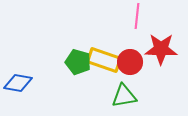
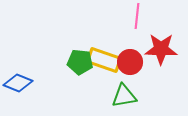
green pentagon: moved 2 px right; rotated 10 degrees counterclockwise
blue diamond: rotated 12 degrees clockwise
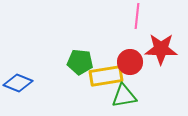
yellow rectangle: moved 2 px right, 16 px down; rotated 28 degrees counterclockwise
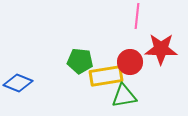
green pentagon: moved 1 px up
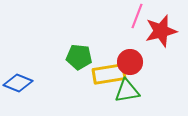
pink line: rotated 15 degrees clockwise
red star: moved 18 px up; rotated 16 degrees counterclockwise
green pentagon: moved 1 px left, 4 px up
yellow rectangle: moved 3 px right, 2 px up
green triangle: moved 3 px right, 5 px up
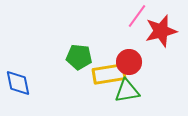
pink line: rotated 15 degrees clockwise
red circle: moved 1 px left
blue diamond: rotated 56 degrees clockwise
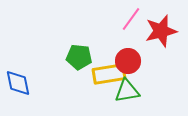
pink line: moved 6 px left, 3 px down
red circle: moved 1 px left, 1 px up
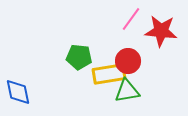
red star: rotated 20 degrees clockwise
blue diamond: moved 9 px down
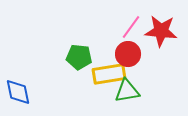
pink line: moved 8 px down
red circle: moved 7 px up
